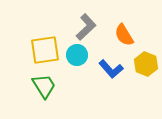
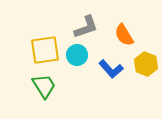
gray L-shape: rotated 24 degrees clockwise
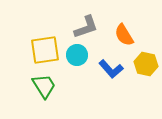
yellow hexagon: rotated 10 degrees counterclockwise
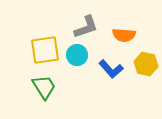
orange semicircle: rotated 55 degrees counterclockwise
green trapezoid: moved 1 px down
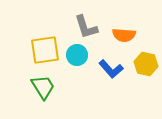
gray L-shape: rotated 92 degrees clockwise
green trapezoid: moved 1 px left
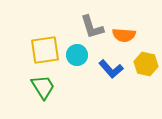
gray L-shape: moved 6 px right
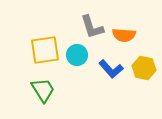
yellow hexagon: moved 2 px left, 4 px down
green trapezoid: moved 3 px down
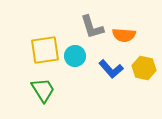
cyan circle: moved 2 px left, 1 px down
